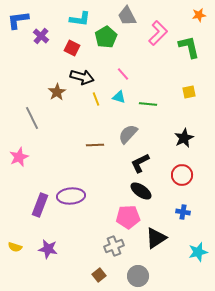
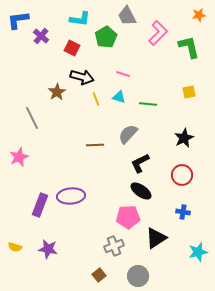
pink line: rotated 32 degrees counterclockwise
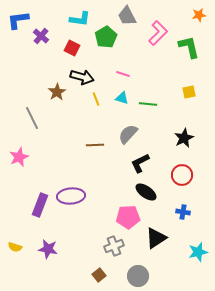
cyan triangle: moved 3 px right, 1 px down
black ellipse: moved 5 px right, 1 px down
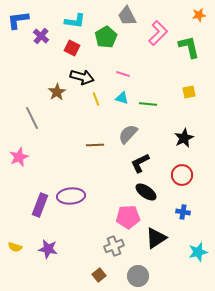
cyan L-shape: moved 5 px left, 2 px down
